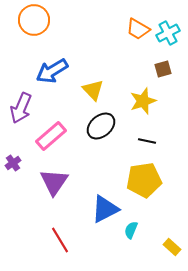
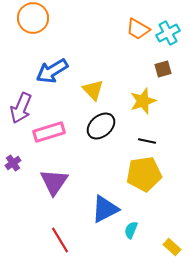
orange circle: moved 1 px left, 2 px up
pink rectangle: moved 2 px left, 4 px up; rotated 24 degrees clockwise
yellow pentagon: moved 6 px up
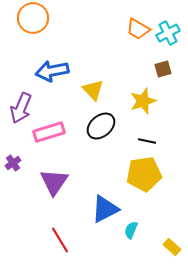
blue arrow: rotated 20 degrees clockwise
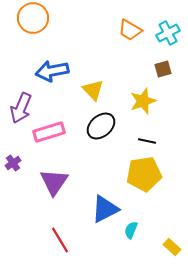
orange trapezoid: moved 8 px left, 1 px down
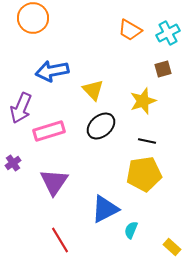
pink rectangle: moved 1 px up
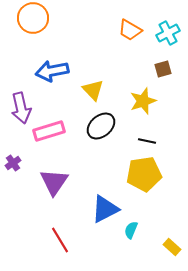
purple arrow: rotated 36 degrees counterclockwise
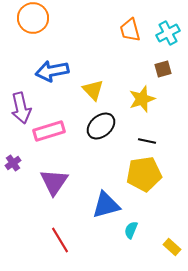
orange trapezoid: rotated 45 degrees clockwise
yellow star: moved 1 px left, 2 px up
blue triangle: moved 1 px right, 4 px up; rotated 12 degrees clockwise
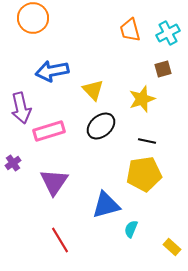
cyan semicircle: moved 1 px up
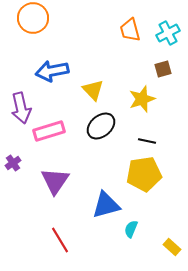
purple triangle: moved 1 px right, 1 px up
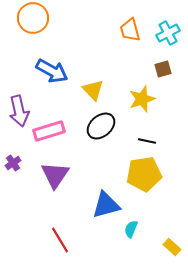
blue arrow: rotated 140 degrees counterclockwise
purple arrow: moved 2 px left, 3 px down
purple triangle: moved 6 px up
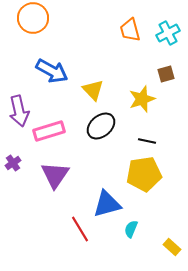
brown square: moved 3 px right, 5 px down
blue triangle: moved 1 px right, 1 px up
red line: moved 20 px right, 11 px up
